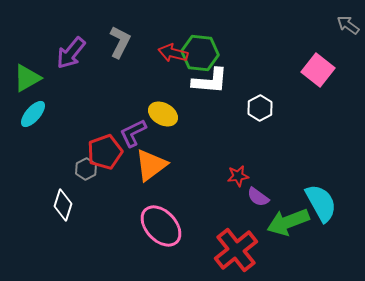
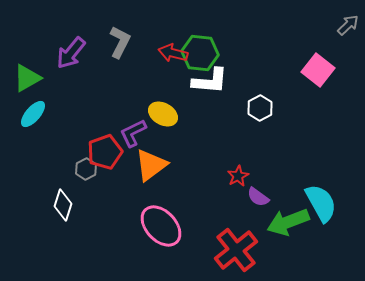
gray arrow: rotated 100 degrees clockwise
red star: rotated 20 degrees counterclockwise
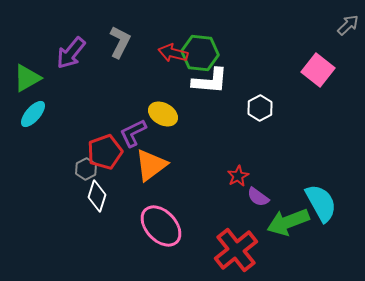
white diamond: moved 34 px right, 9 px up
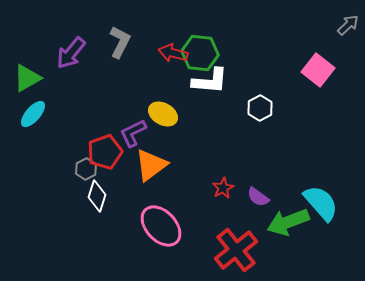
red star: moved 15 px left, 12 px down
cyan semicircle: rotated 12 degrees counterclockwise
